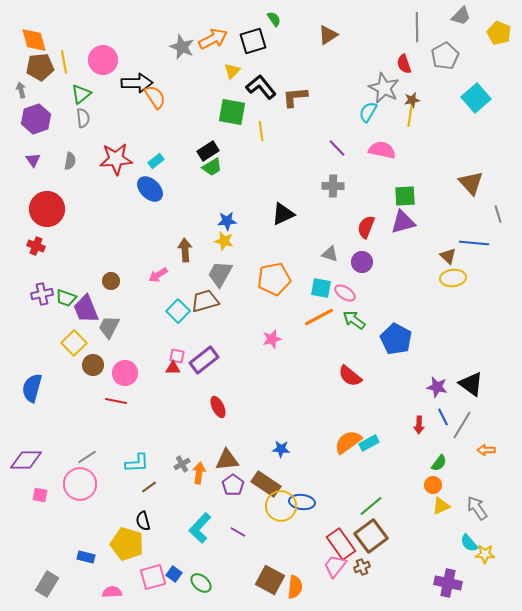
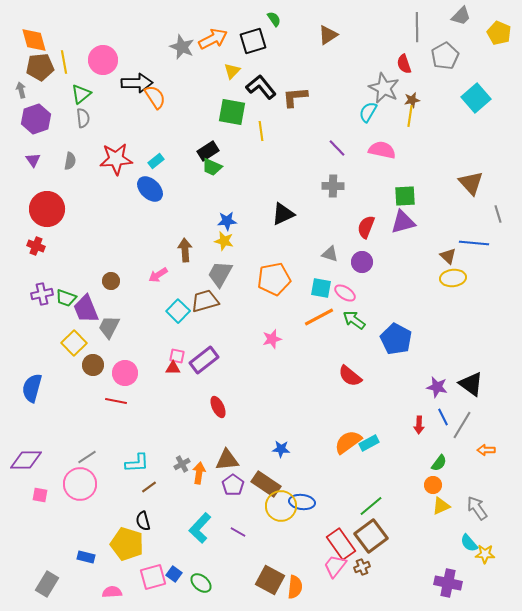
green trapezoid at (212, 167): rotated 55 degrees clockwise
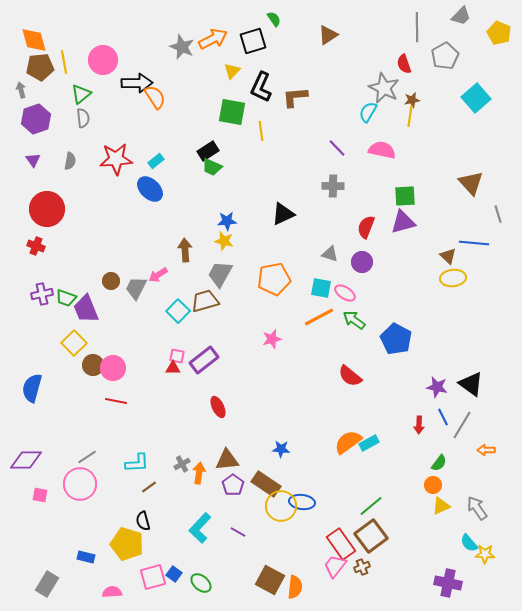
black L-shape at (261, 87): rotated 116 degrees counterclockwise
gray trapezoid at (109, 327): moved 27 px right, 39 px up
pink circle at (125, 373): moved 12 px left, 5 px up
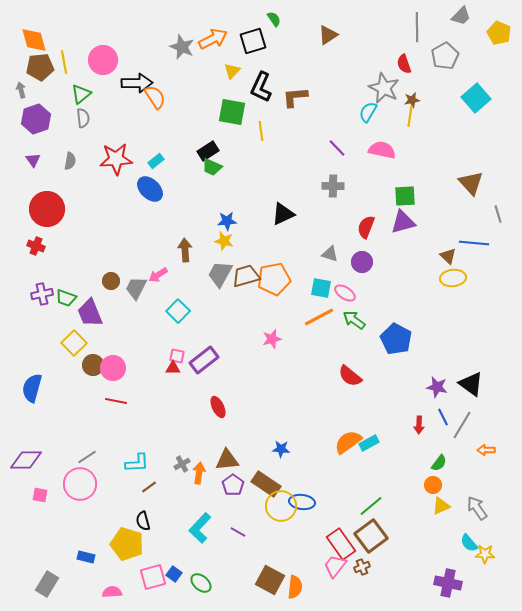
brown trapezoid at (205, 301): moved 41 px right, 25 px up
purple trapezoid at (86, 309): moved 4 px right, 4 px down
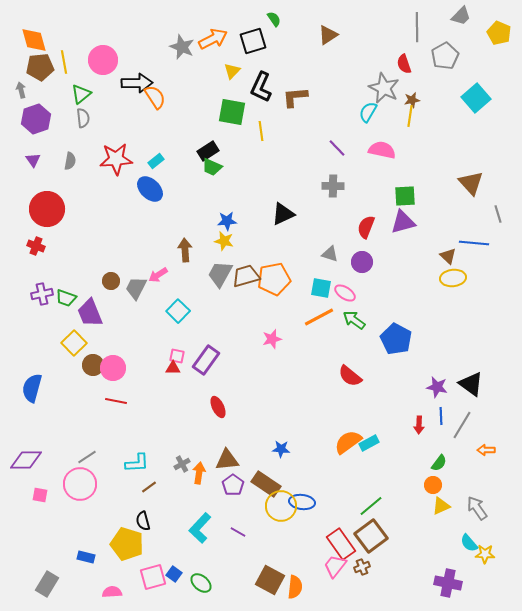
purple rectangle at (204, 360): moved 2 px right; rotated 16 degrees counterclockwise
blue line at (443, 417): moved 2 px left, 1 px up; rotated 24 degrees clockwise
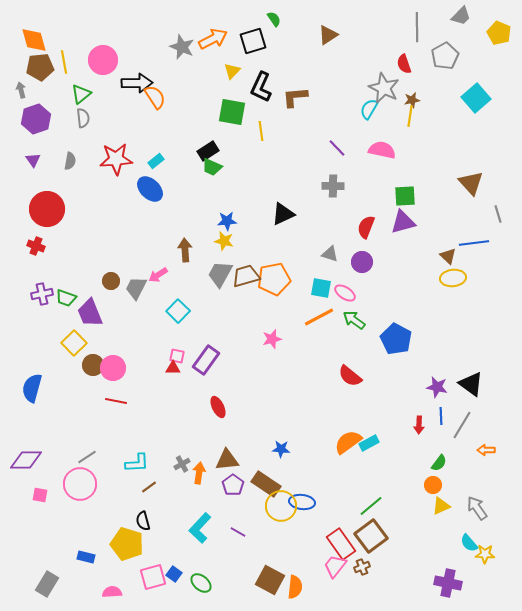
cyan semicircle at (368, 112): moved 1 px right, 3 px up
blue line at (474, 243): rotated 12 degrees counterclockwise
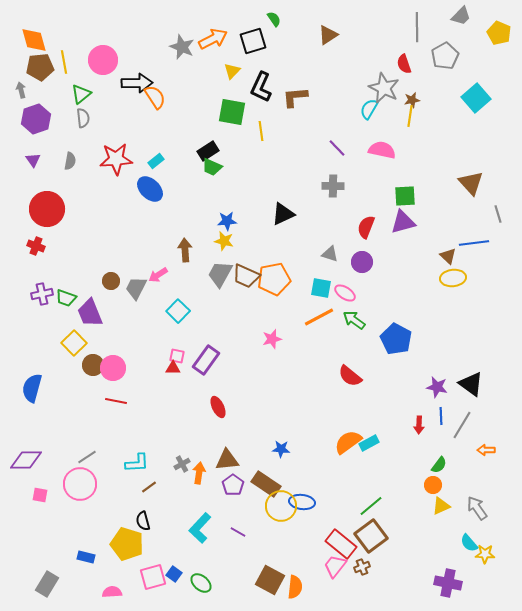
brown trapezoid at (246, 276): rotated 140 degrees counterclockwise
green semicircle at (439, 463): moved 2 px down
red rectangle at (341, 544): rotated 16 degrees counterclockwise
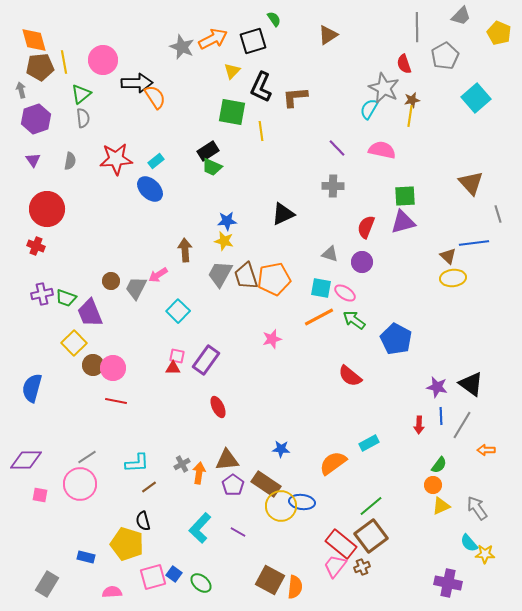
brown trapezoid at (246, 276): rotated 48 degrees clockwise
orange semicircle at (348, 442): moved 15 px left, 21 px down
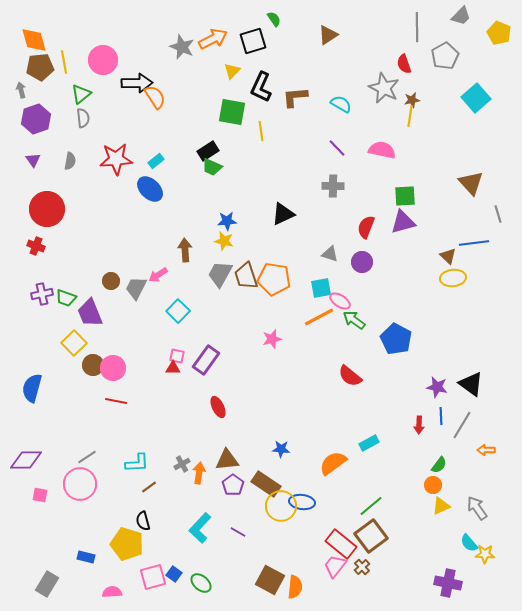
cyan semicircle at (369, 109): moved 28 px left, 5 px up; rotated 90 degrees clockwise
orange pentagon at (274, 279): rotated 20 degrees clockwise
cyan square at (321, 288): rotated 20 degrees counterclockwise
pink ellipse at (345, 293): moved 5 px left, 8 px down
brown cross at (362, 567): rotated 21 degrees counterclockwise
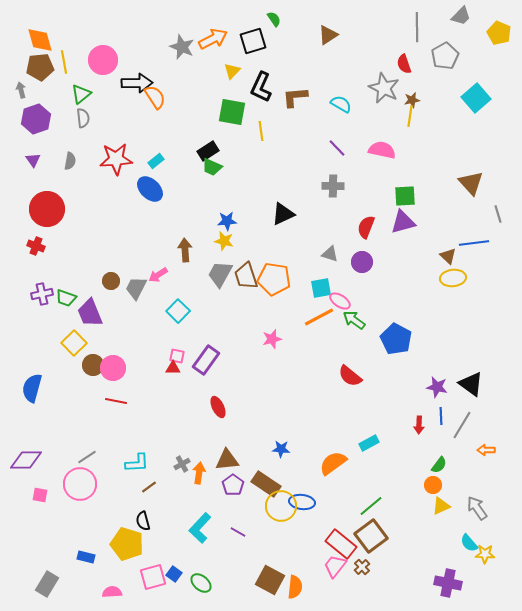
orange diamond at (34, 40): moved 6 px right
